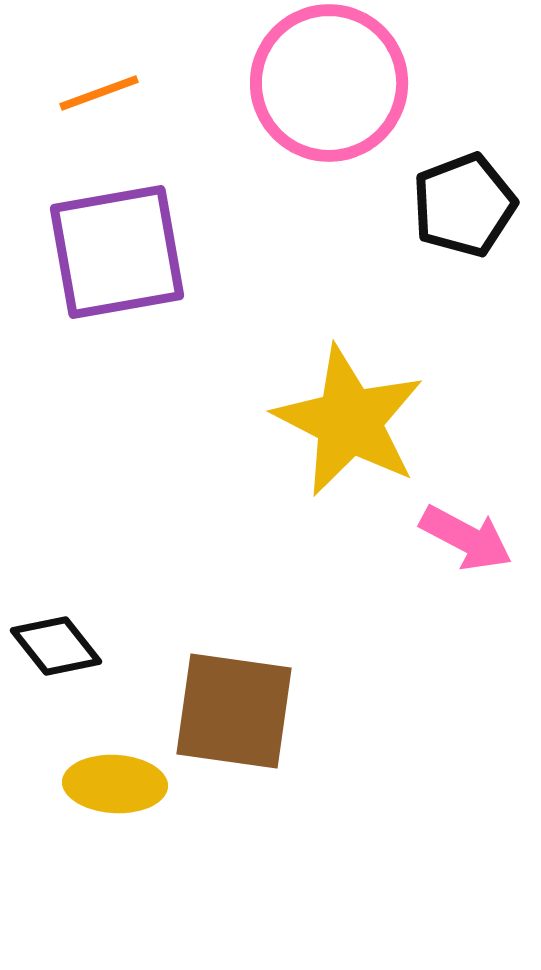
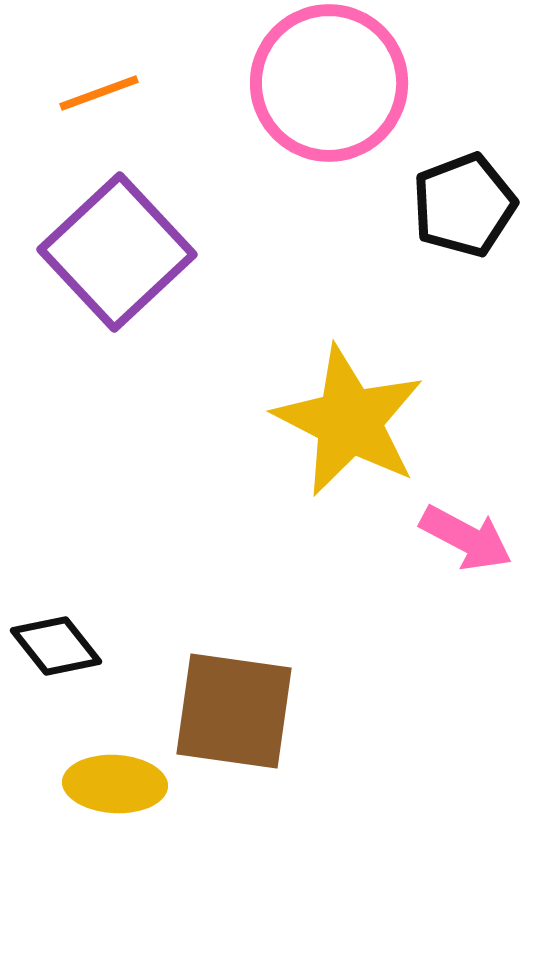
purple square: rotated 33 degrees counterclockwise
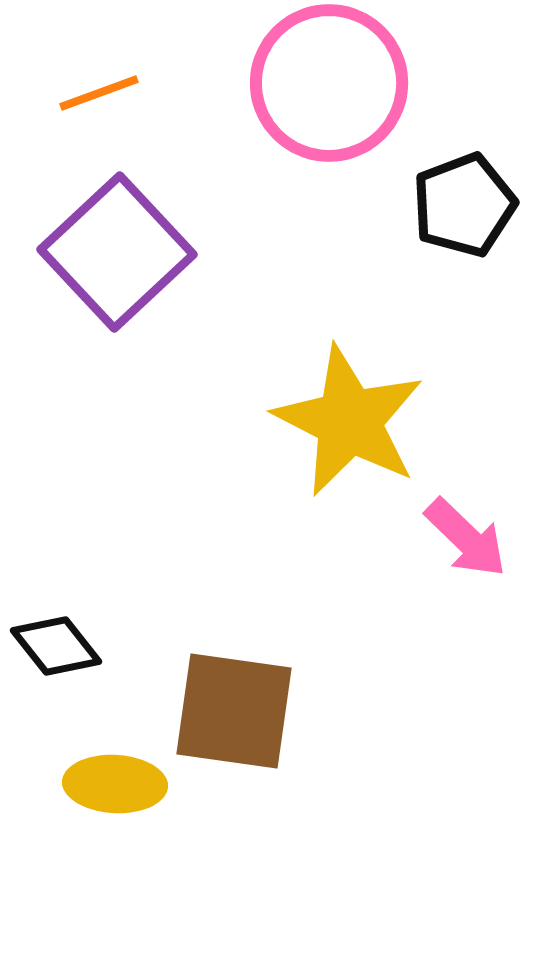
pink arrow: rotated 16 degrees clockwise
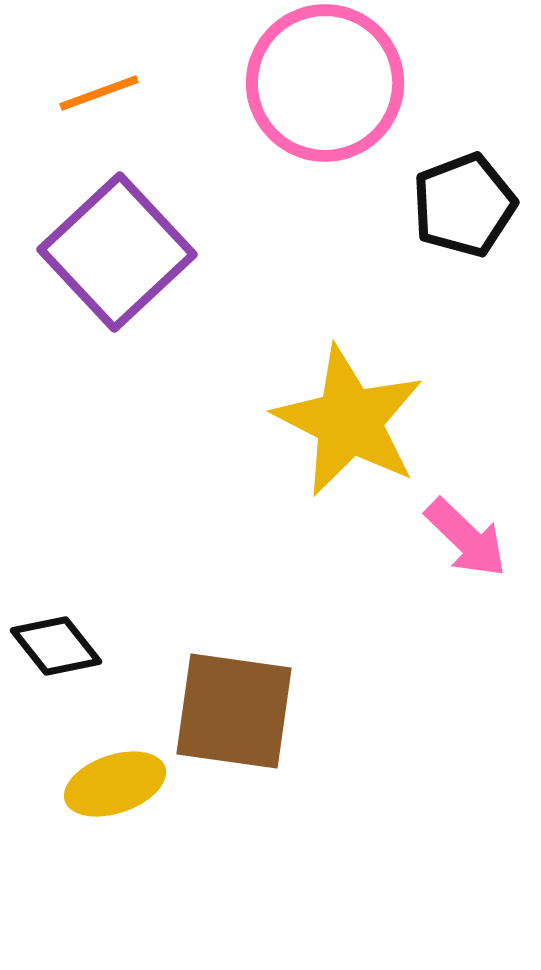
pink circle: moved 4 px left
yellow ellipse: rotated 22 degrees counterclockwise
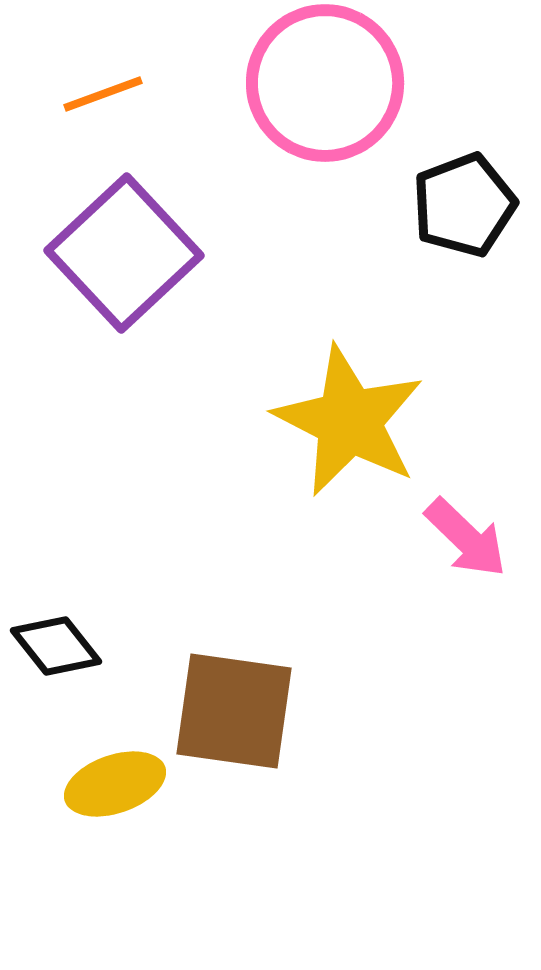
orange line: moved 4 px right, 1 px down
purple square: moved 7 px right, 1 px down
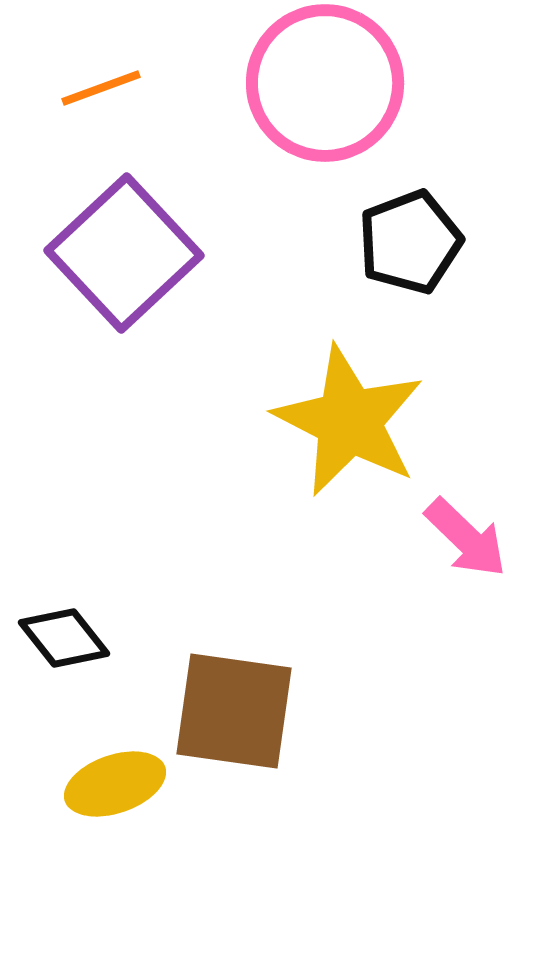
orange line: moved 2 px left, 6 px up
black pentagon: moved 54 px left, 37 px down
black diamond: moved 8 px right, 8 px up
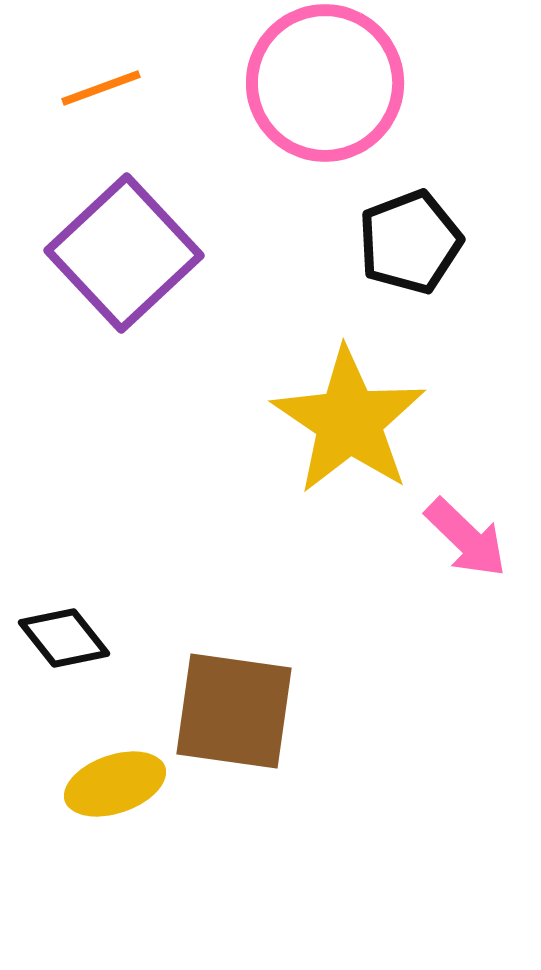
yellow star: rotated 7 degrees clockwise
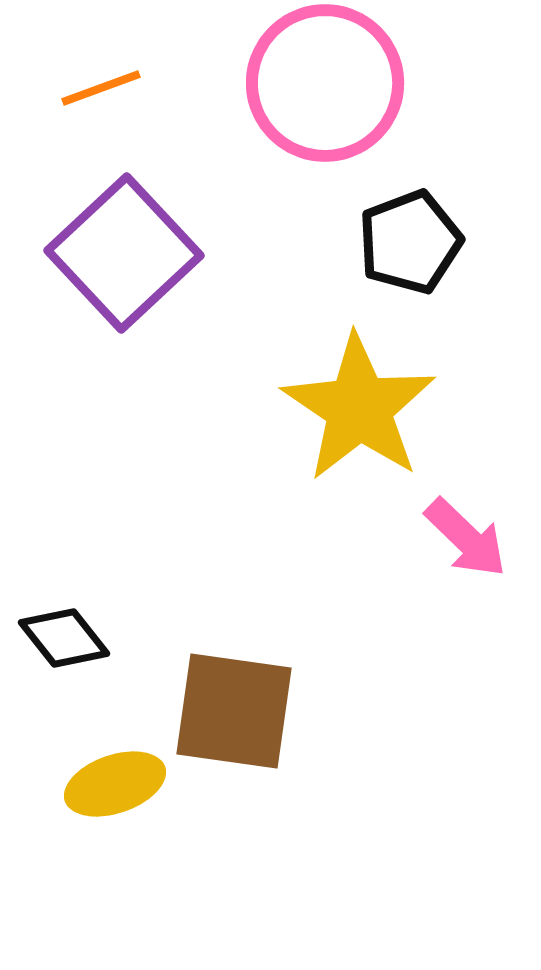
yellow star: moved 10 px right, 13 px up
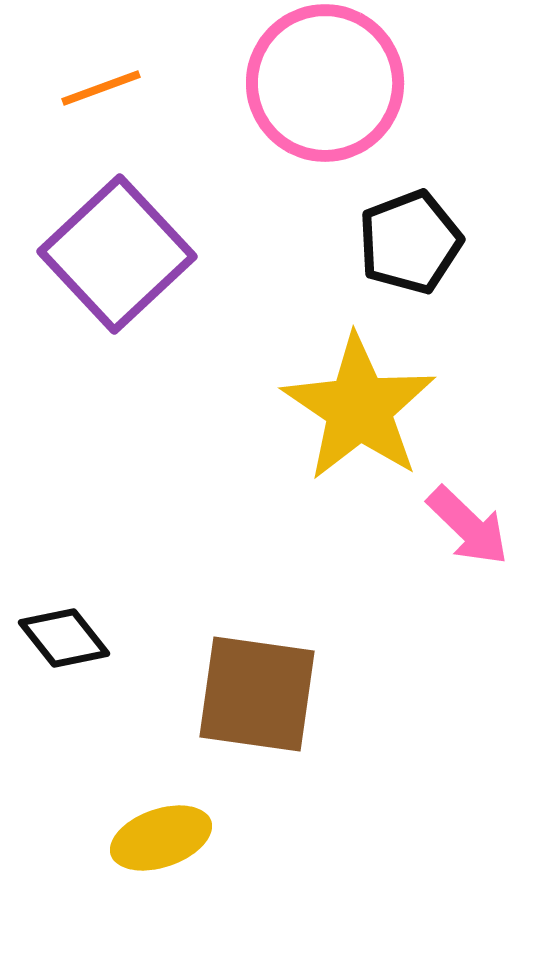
purple square: moved 7 px left, 1 px down
pink arrow: moved 2 px right, 12 px up
brown square: moved 23 px right, 17 px up
yellow ellipse: moved 46 px right, 54 px down
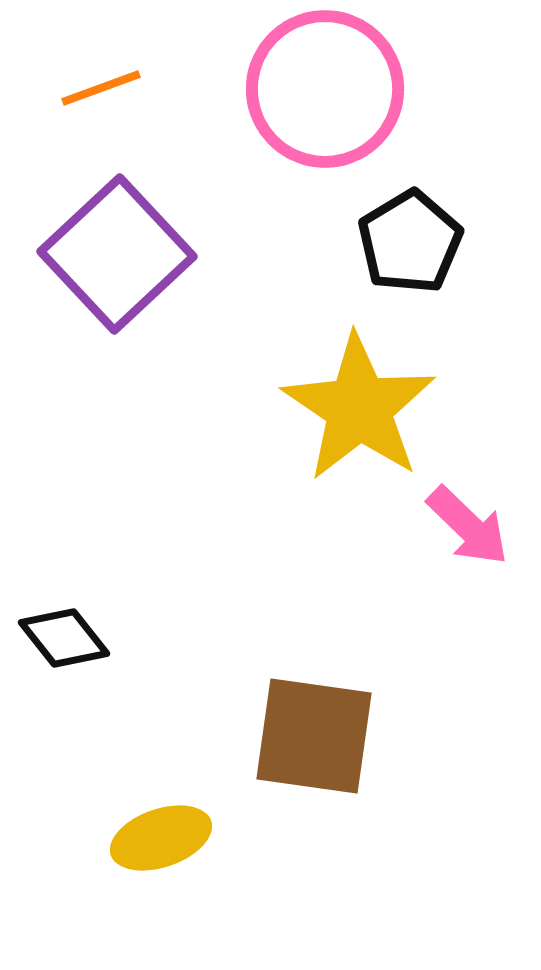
pink circle: moved 6 px down
black pentagon: rotated 10 degrees counterclockwise
brown square: moved 57 px right, 42 px down
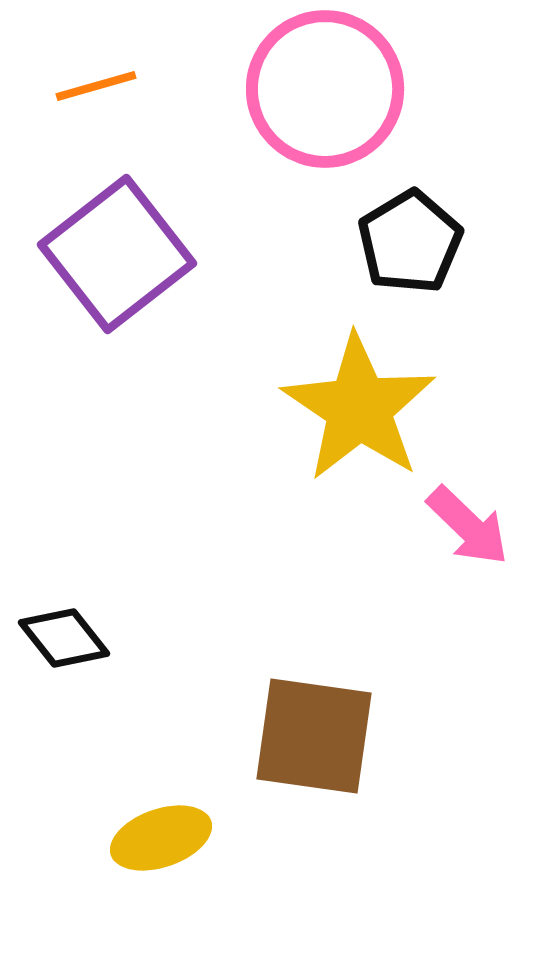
orange line: moved 5 px left, 2 px up; rotated 4 degrees clockwise
purple square: rotated 5 degrees clockwise
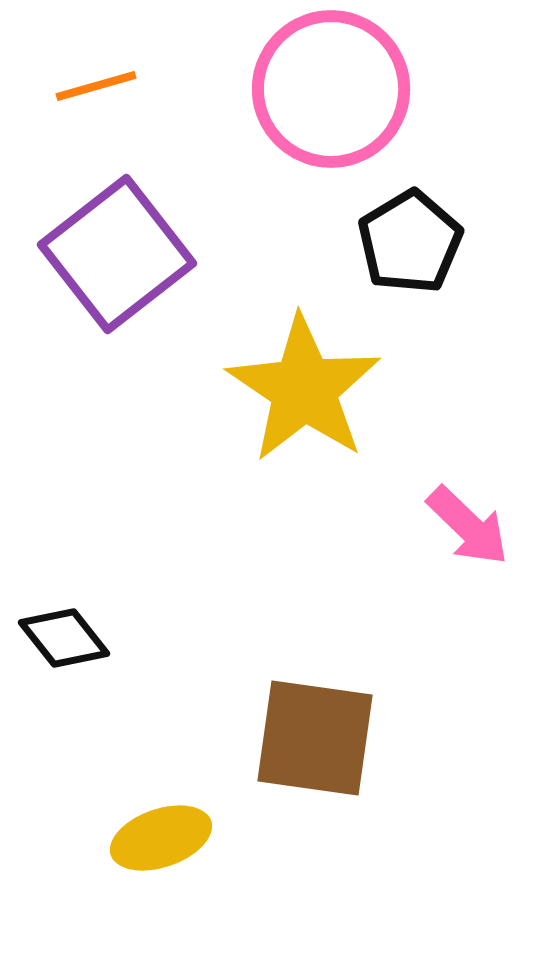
pink circle: moved 6 px right
yellow star: moved 55 px left, 19 px up
brown square: moved 1 px right, 2 px down
